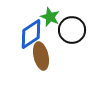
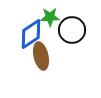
green star: rotated 24 degrees counterclockwise
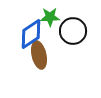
black circle: moved 1 px right, 1 px down
brown ellipse: moved 2 px left, 1 px up
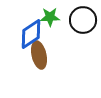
black circle: moved 10 px right, 11 px up
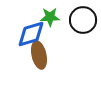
blue diamond: rotated 16 degrees clockwise
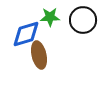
blue diamond: moved 5 px left
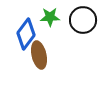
blue diamond: rotated 36 degrees counterclockwise
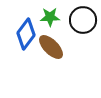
brown ellipse: moved 12 px right, 8 px up; rotated 32 degrees counterclockwise
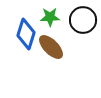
blue diamond: rotated 20 degrees counterclockwise
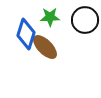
black circle: moved 2 px right
brown ellipse: moved 6 px left
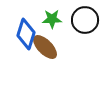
green star: moved 2 px right, 2 px down
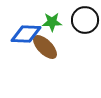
green star: moved 3 px down
blue diamond: rotated 76 degrees clockwise
